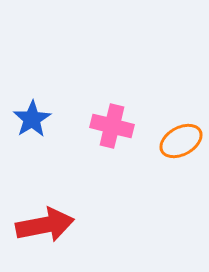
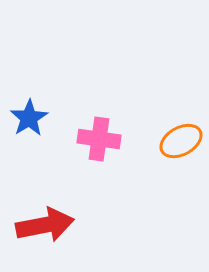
blue star: moved 3 px left, 1 px up
pink cross: moved 13 px left, 13 px down; rotated 6 degrees counterclockwise
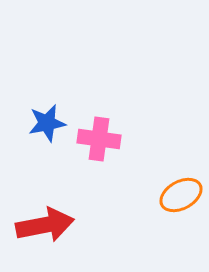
blue star: moved 18 px right, 5 px down; rotated 21 degrees clockwise
orange ellipse: moved 54 px down
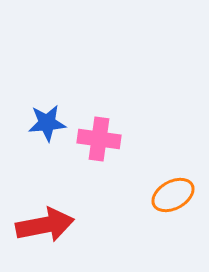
blue star: rotated 6 degrees clockwise
orange ellipse: moved 8 px left
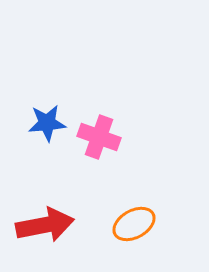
pink cross: moved 2 px up; rotated 12 degrees clockwise
orange ellipse: moved 39 px left, 29 px down
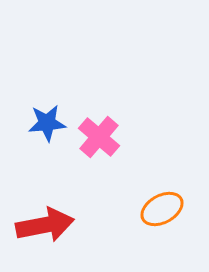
pink cross: rotated 21 degrees clockwise
orange ellipse: moved 28 px right, 15 px up
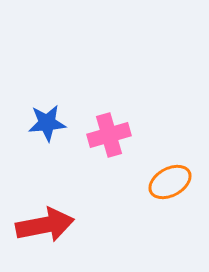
pink cross: moved 10 px right, 2 px up; rotated 33 degrees clockwise
orange ellipse: moved 8 px right, 27 px up
